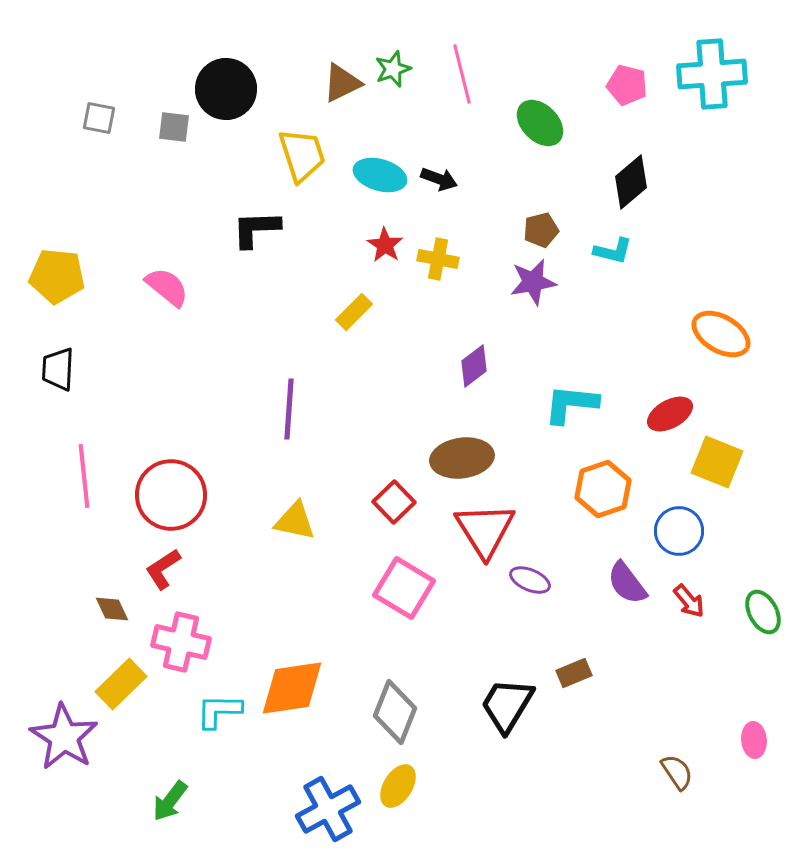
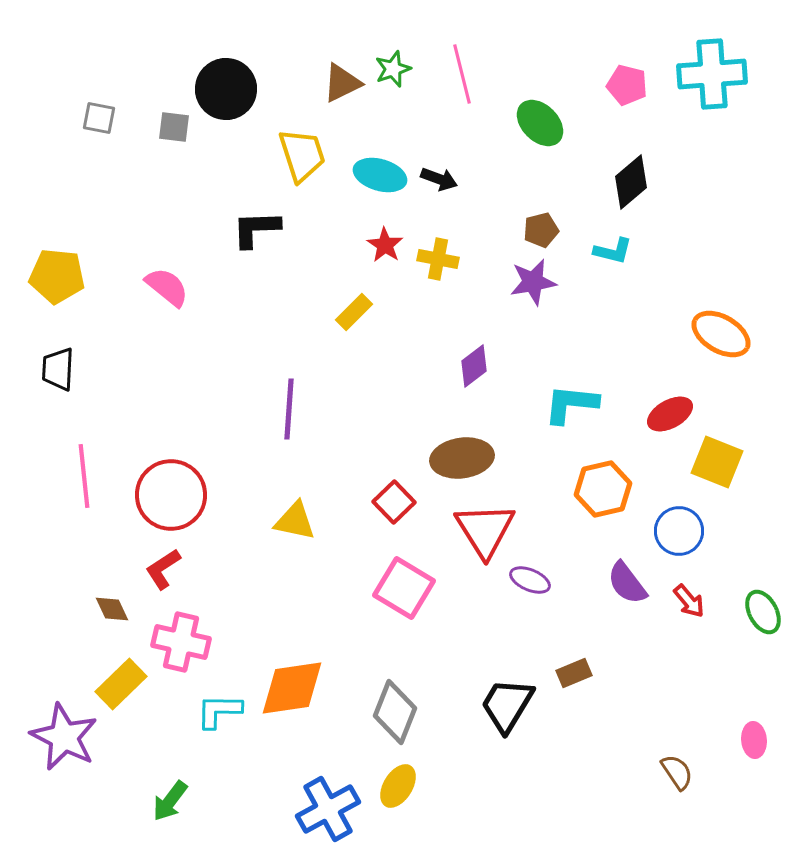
orange hexagon at (603, 489): rotated 6 degrees clockwise
purple star at (64, 737): rotated 6 degrees counterclockwise
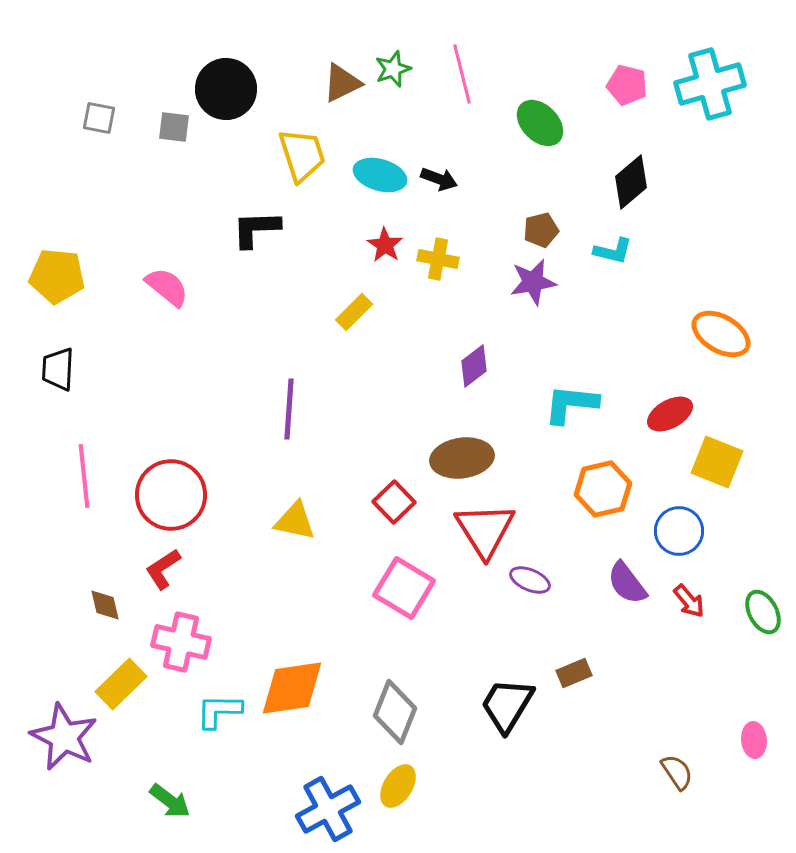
cyan cross at (712, 74): moved 2 px left, 10 px down; rotated 12 degrees counterclockwise
brown diamond at (112, 609): moved 7 px left, 4 px up; rotated 12 degrees clockwise
green arrow at (170, 801): rotated 90 degrees counterclockwise
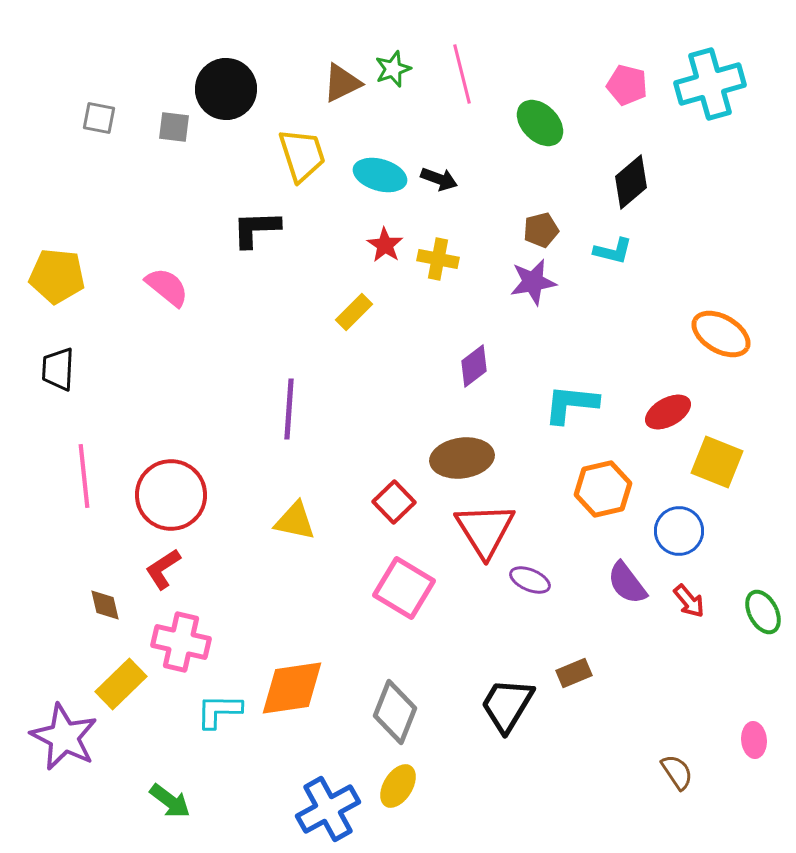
red ellipse at (670, 414): moved 2 px left, 2 px up
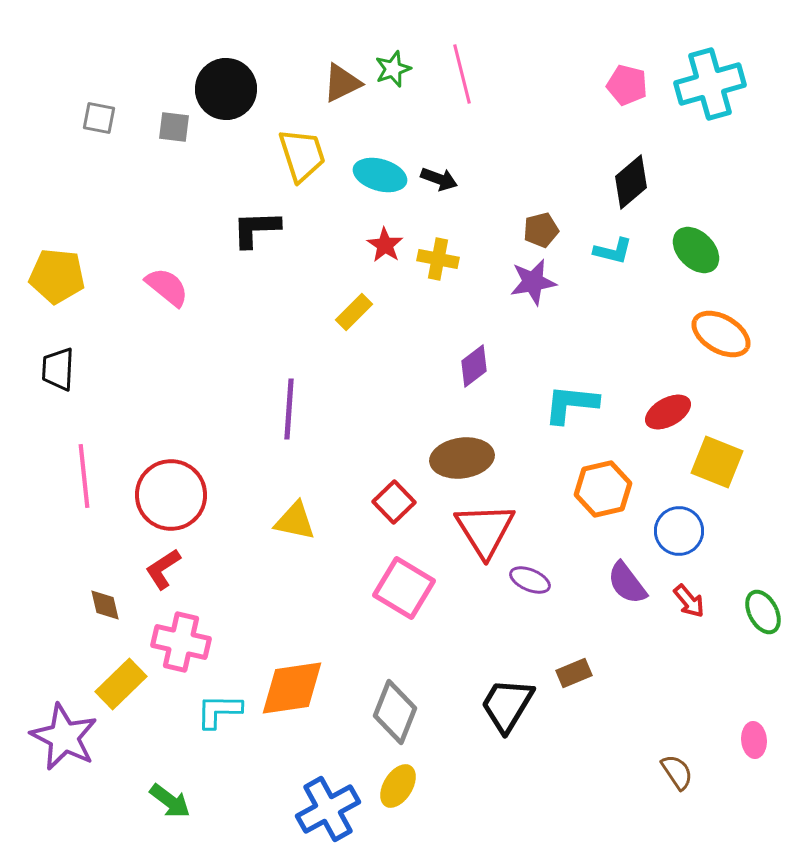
green ellipse at (540, 123): moved 156 px right, 127 px down
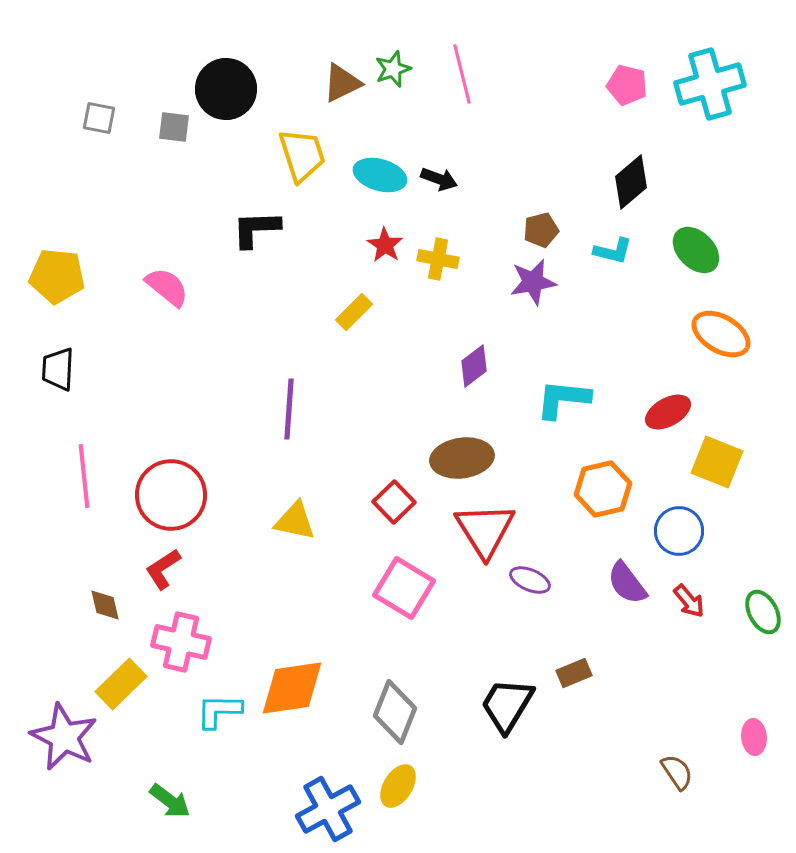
cyan L-shape at (571, 404): moved 8 px left, 5 px up
pink ellipse at (754, 740): moved 3 px up
